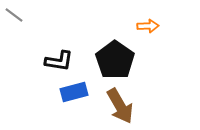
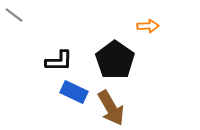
black L-shape: rotated 8 degrees counterclockwise
blue rectangle: rotated 40 degrees clockwise
brown arrow: moved 9 px left, 2 px down
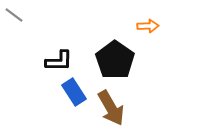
blue rectangle: rotated 32 degrees clockwise
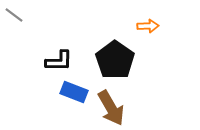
blue rectangle: rotated 36 degrees counterclockwise
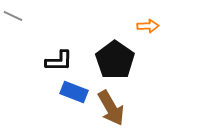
gray line: moved 1 px left, 1 px down; rotated 12 degrees counterclockwise
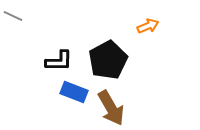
orange arrow: rotated 20 degrees counterclockwise
black pentagon: moved 7 px left; rotated 9 degrees clockwise
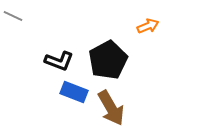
black L-shape: rotated 20 degrees clockwise
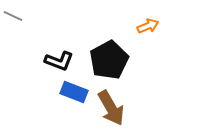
black pentagon: moved 1 px right
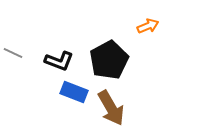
gray line: moved 37 px down
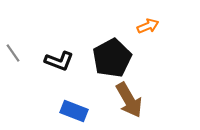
gray line: rotated 30 degrees clockwise
black pentagon: moved 3 px right, 2 px up
blue rectangle: moved 19 px down
brown arrow: moved 18 px right, 8 px up
